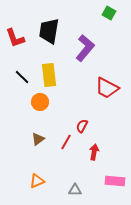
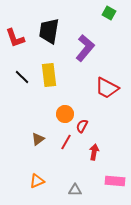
orange circle: moved 25 px right, 12 px down
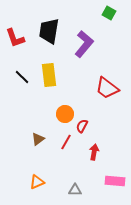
purple L-shape: moved 1 px left, 4 px up
red trapezoid: rotated 10 degrees clockwise
orange triangle: moved 1 px down
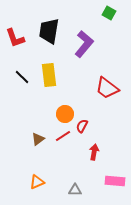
red line: moved 3 px left, 6 px up; rotated 28 degrees clockwise
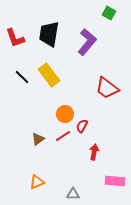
black trapezoid: moved 3 px down
purple L-shape: moved 3 px right, 2 px up
yellow rectangle: rotated 30 degrees counterclockwise
gray triangle: moved 2 px left, 4 px down
